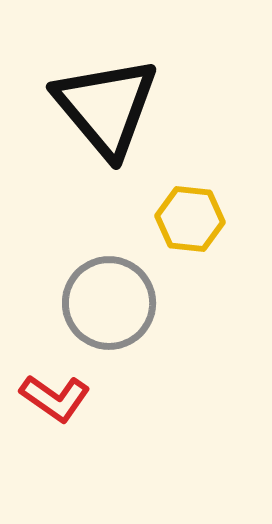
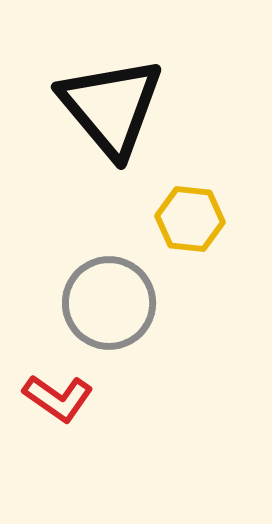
black triangle: moved 5 px right
red L-shape: moved 3 px right
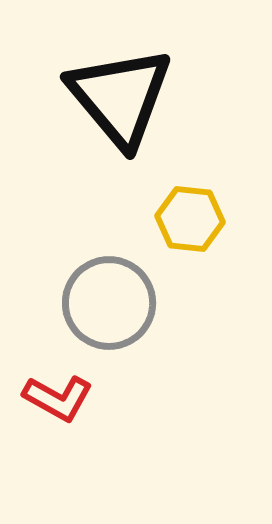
black triangle: moved 9 px right, 10 px up
red L-shape: rotated 6 degrees counterclockwise
